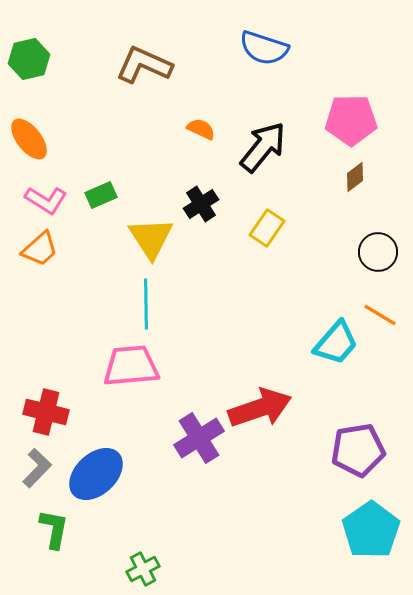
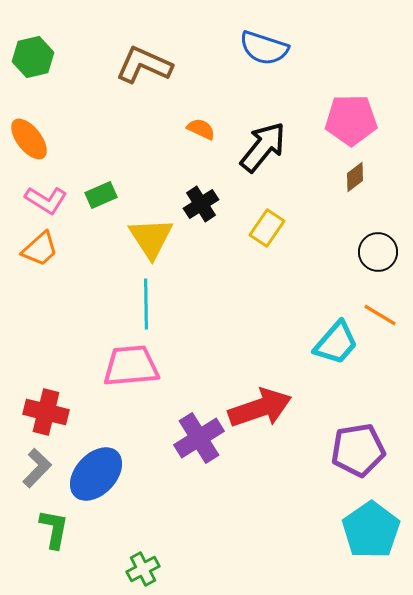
green hexagon: moved 4 px right, 2 px up
blue ellipse: rotated 4 degrees counterclockwise
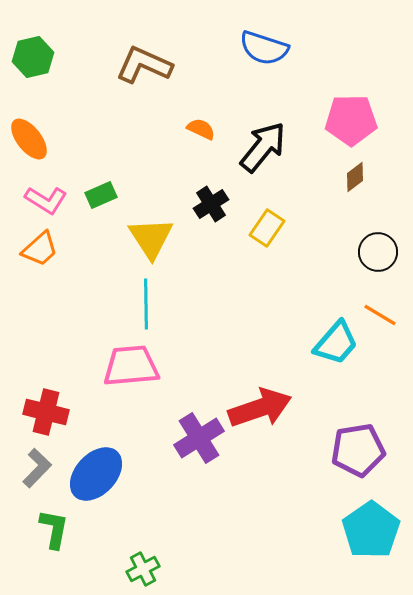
black cross: moved 10 px right
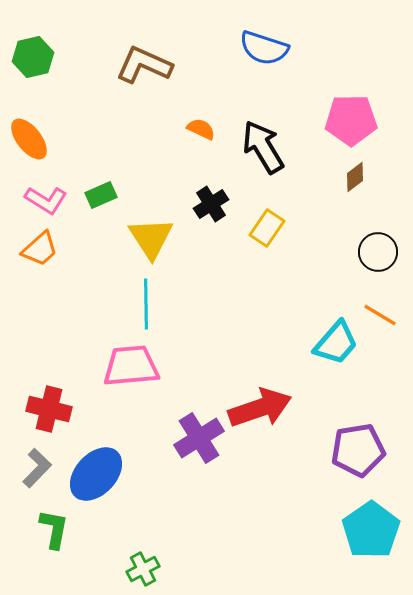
black arrow: rotated 70 degrees counterclockwise
red cross: moved 3 px right, 3 px up
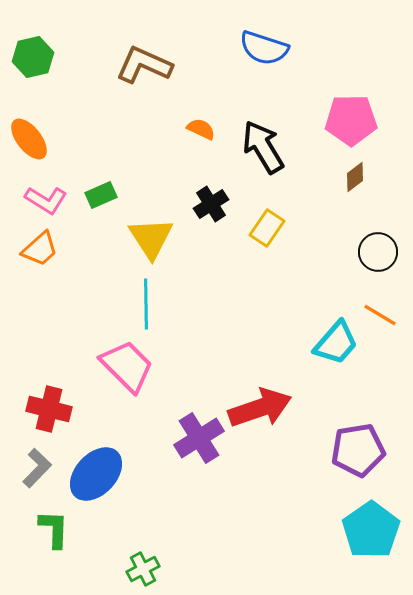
pink trapezoid: moved 4 px left; rotated 50 degrees clockwise
green L-shape: rotated 9 degrees counterclockwise
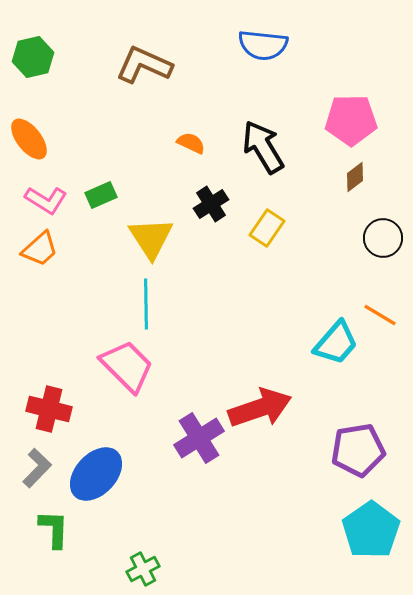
blue semicircle: moved 1 px left, 3 px up; rotated 12 degrees counterclockwise
orange semicircle: moved 10 px left, 14 px down
black circle: moved 5 px right, 14 px up
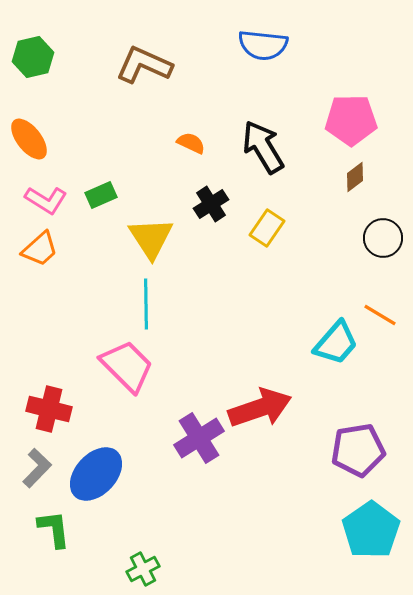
green L-shape: rotated 9 degrees counterclockwise
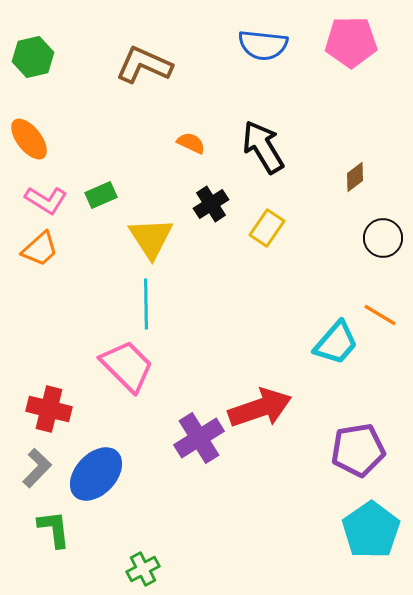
pink pentagon: moved 78 px up
